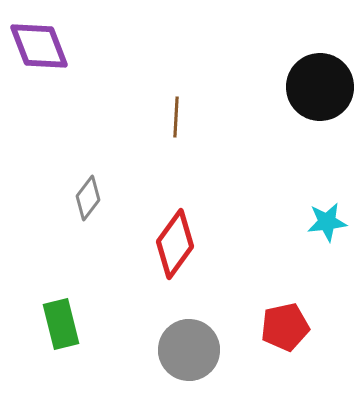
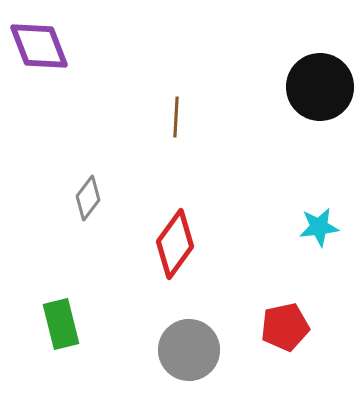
cyan star: moved 8 px left, 5 px down
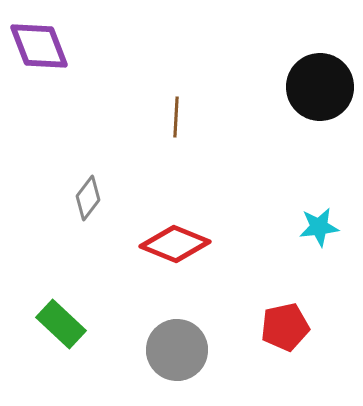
red diamond: rotated 76 degrees clockwise
green rectangle: rotated 33 degrees counterclockwise
gray circle: moved 12 px left
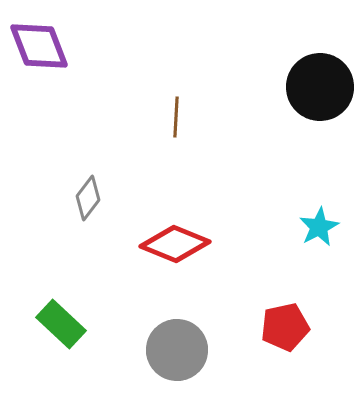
cyan star: rotated 21 degrees counterclockwise
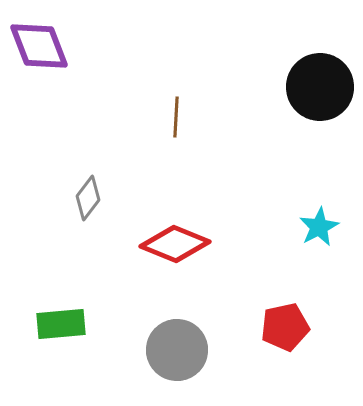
green rectangle: rotated 48 degrees counterclockwise
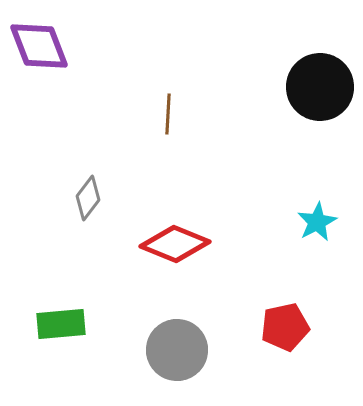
brown line: moved 8 px left, 3 px up
cyan star: moved 2 px left, 5 px up
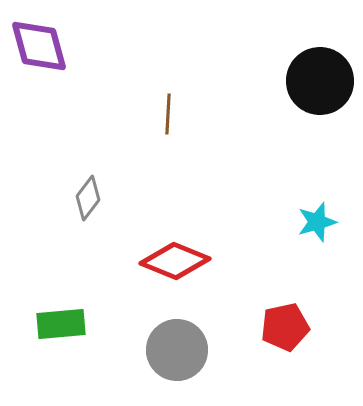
purple diamond: rotated 6 degrees clockwise
black circle: moved 6 px up
cyan star: rotated 12 degrees clockwise
red diamond: moved 17 px down
